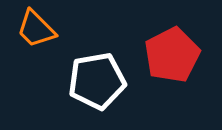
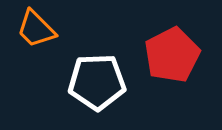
white pentagon: moved 1 px down; rotated 8 degrees clockwise
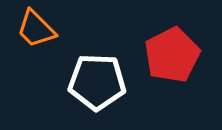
white pentagon: rotated 4 degrees clockwise
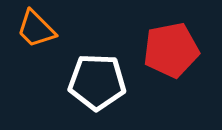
red pentagon: moved 1 px left, 5 px up; rotated 16 degrees clockwise
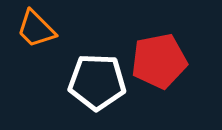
red pentagon: moved 12 px left, 11 px down
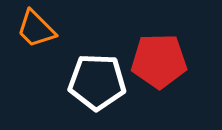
red pentagon: rotated 10 degrees clockwise
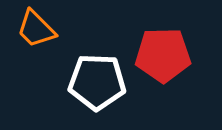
red pentagon: moved 4 px right, 6 px up
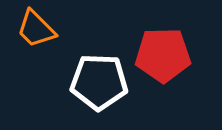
white pentagon: moved 2 px right
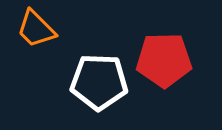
red pentagon: moved 1 px right, 5 px down
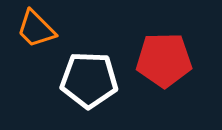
white pentagon: moved 10 px left, 2 px up
